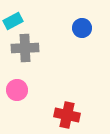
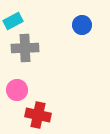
blue circle: moved 3 px up
red cross: moved 29 px left
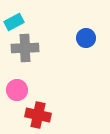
cyan rectangle: moved 1 px right, 1 px down
blue circle: moved 4 px right, 13 px down
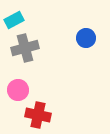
cyan rectangle: moved 2 px up
gray cross: rotated 12 degrees counterclockwise
pink circle: moved 1 px right
